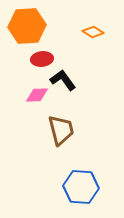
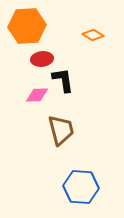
orange diamond: moved 3 px down
black L-shape: rotated 28 degrees clockwise
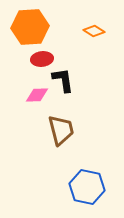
orange hexagon: moved 3 px right, 1 px down
orange diamond: moved 1 px right, 4 px up
blue hexagon: moved 6 px right; rotated 8 degrees clockwise
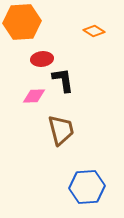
orange hexagon: moved 8 px left, 5 px up
pink diamond: moved 3 px left, 1 px down
blue hexagon: rotated 16 degrees counterclockwise
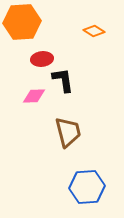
brown trapezoid: moved 7 px right, 2 px down
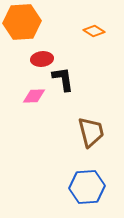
black L-shape: moved 1 px up
brown trapezoid: moved 23 px right
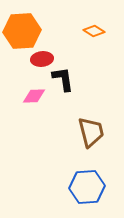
orange hexagon: moved 9 px down
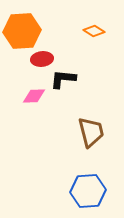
black L-shape: rotated 76 degrees counterclockwise
blue hexagon: moved 1 px right, 4 px down
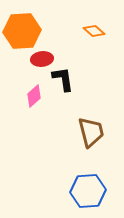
orange diamond: rotated 10 degrees clockwise
black L-shape: rotated 76 degrees clockwise
pink diamond: rotated 40 degrees counterclockwise
